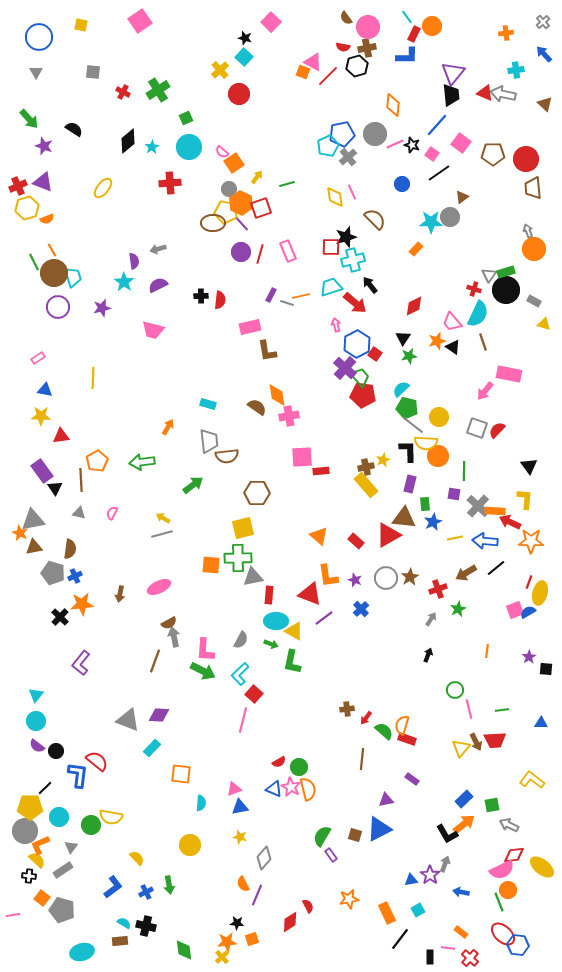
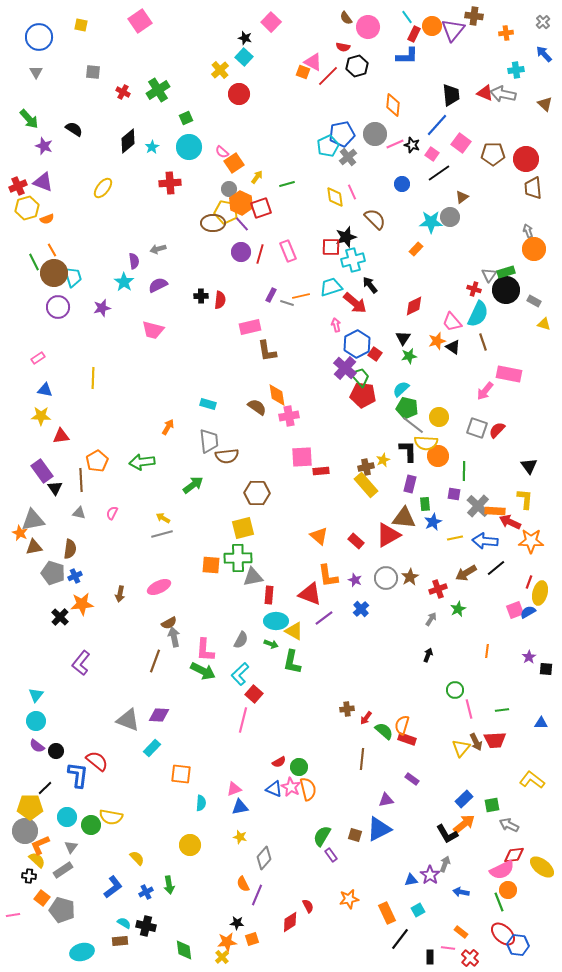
brown cross at (367, 48): moved 107 px right, 32 px up; rotated 18 degrees clockwise
purple triangle at (453, 73): moved 43 px up
cyan circle at (59, 817): moved 8 px right
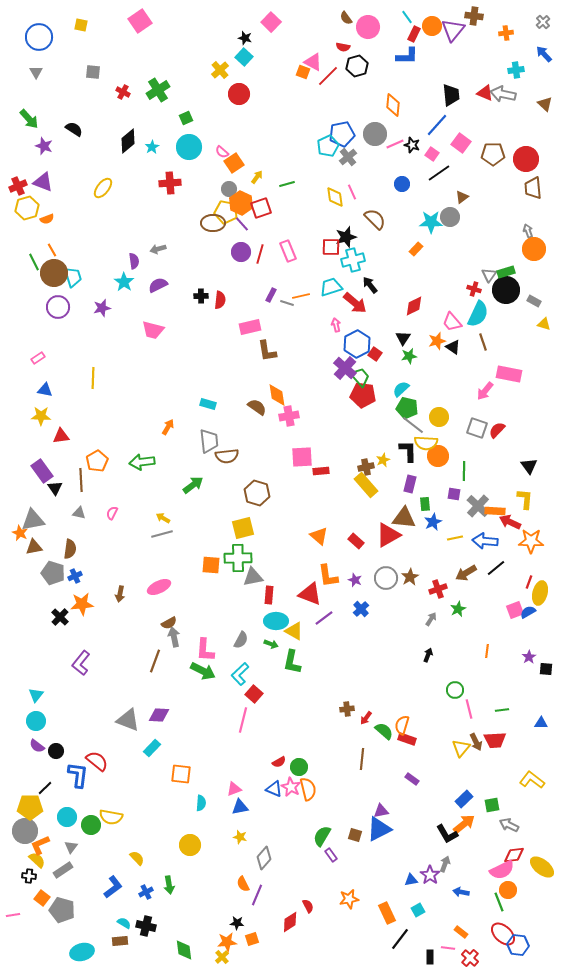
brown hexagon at (257, 493): rotated 15 degrees clockwise
purple triangle at (386, 800): moved 5 px left, 11 px down
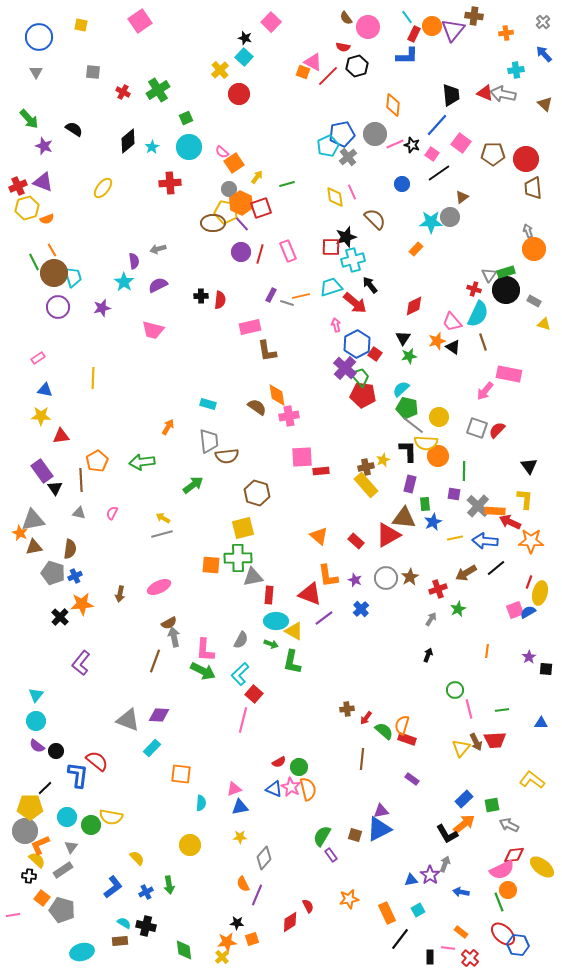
yellow star at (240, 837): rotated 16 degrees counterclockwise
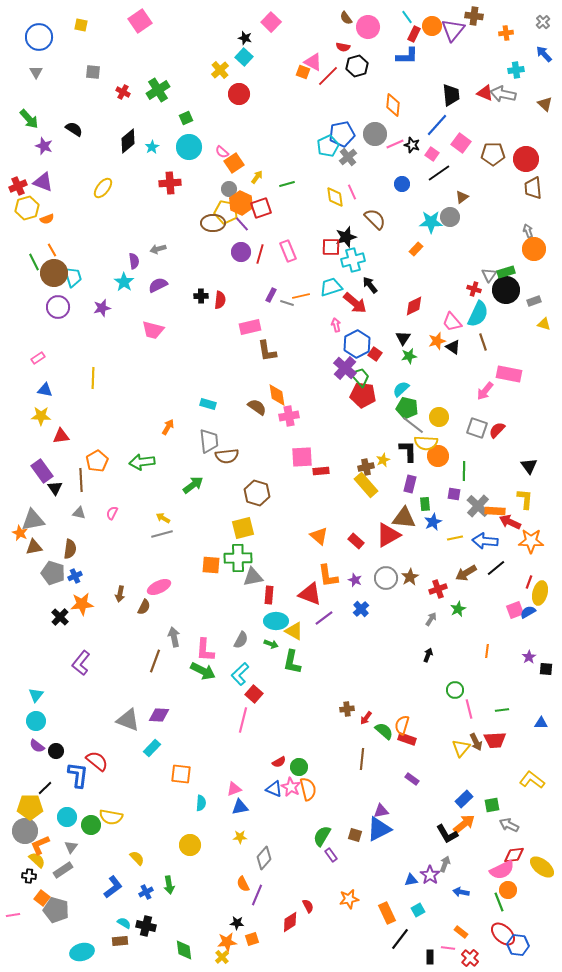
gray rectangle at (534, 301): rotated 48 degrees counterclockwise
brown semicircle at (169, 623): moved 25 px left, 16 px up; rotated 35 degrees counterclockwise
gray pentagon at (62, 910): moved 6 px left
